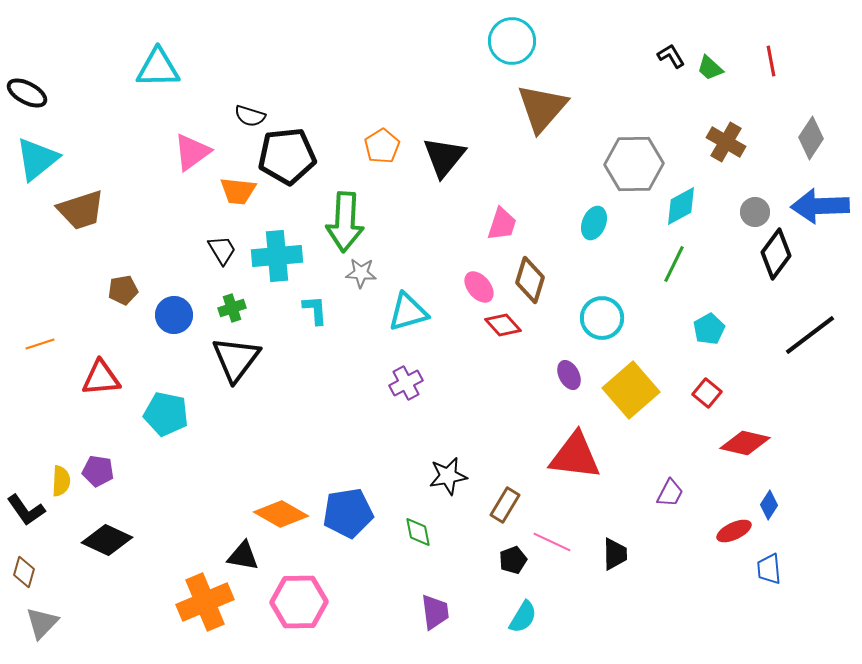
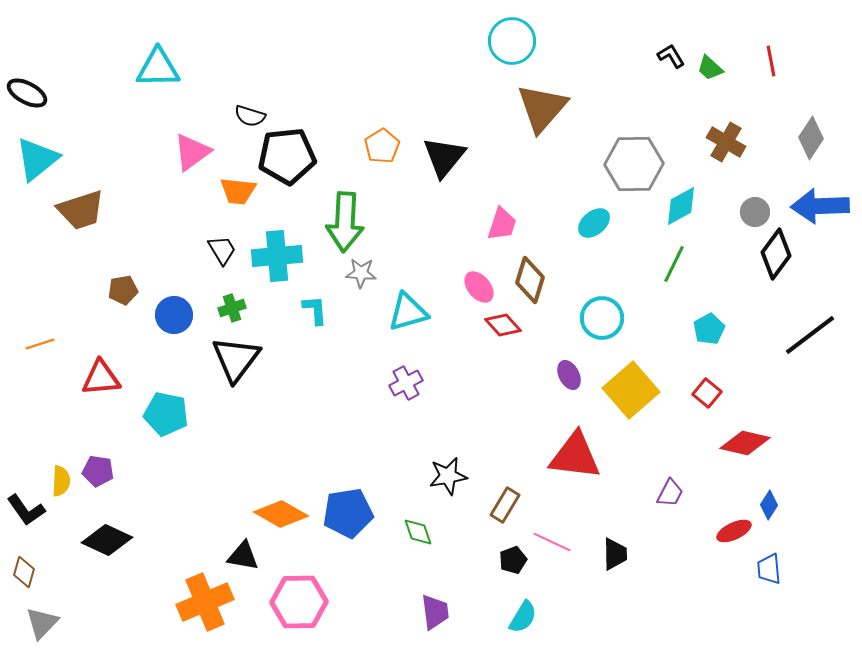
cyan ellipse at (594, 223): rotated 28 degrees clockwise
green diamond at (418, 532): rotated 8 degrees counterclockwise
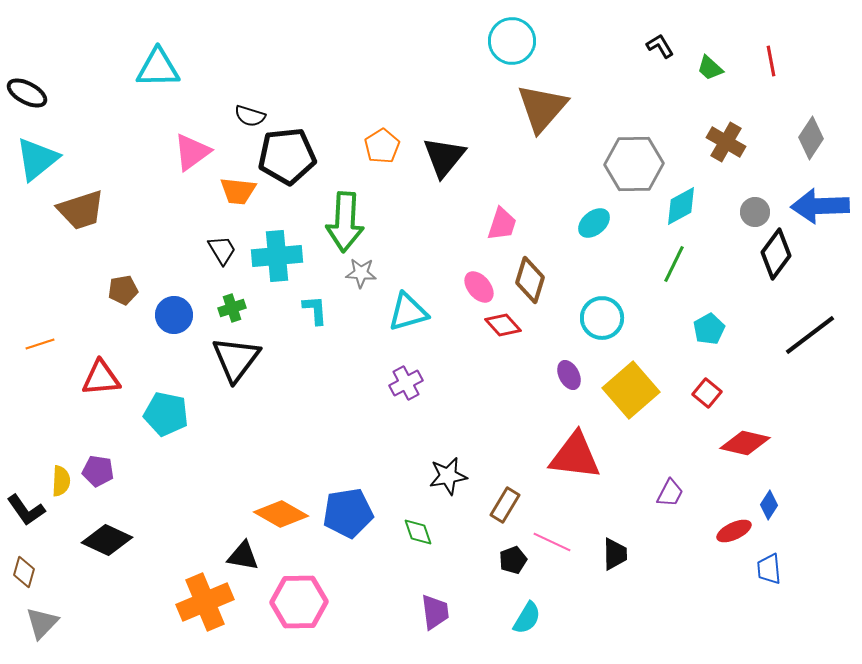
black L-shape at (671, 56): moved 11 px left, 10 px up
cyan semicircle at (523, 617): moved 4 px right, 1 px down
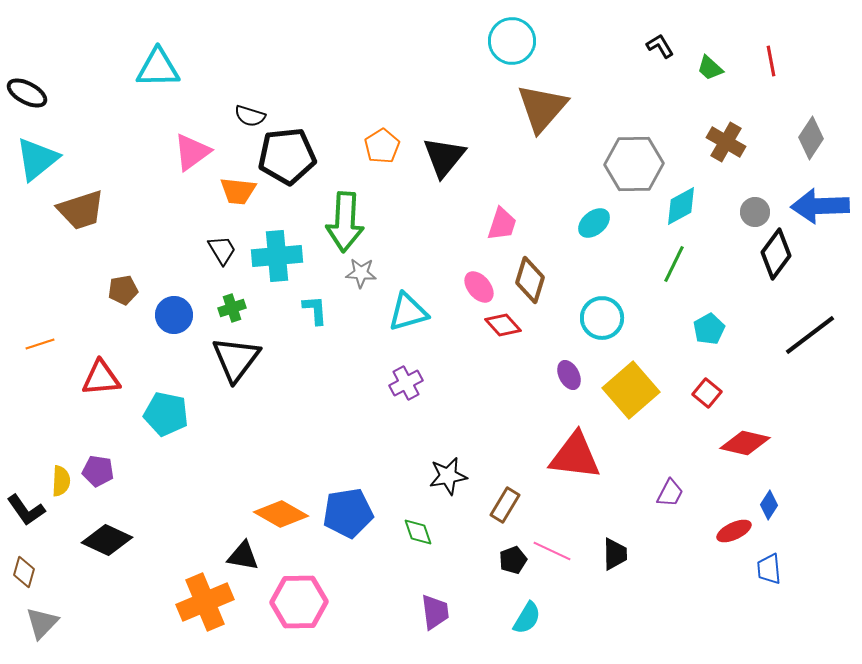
pink line at (552, 542): moved 9 px down
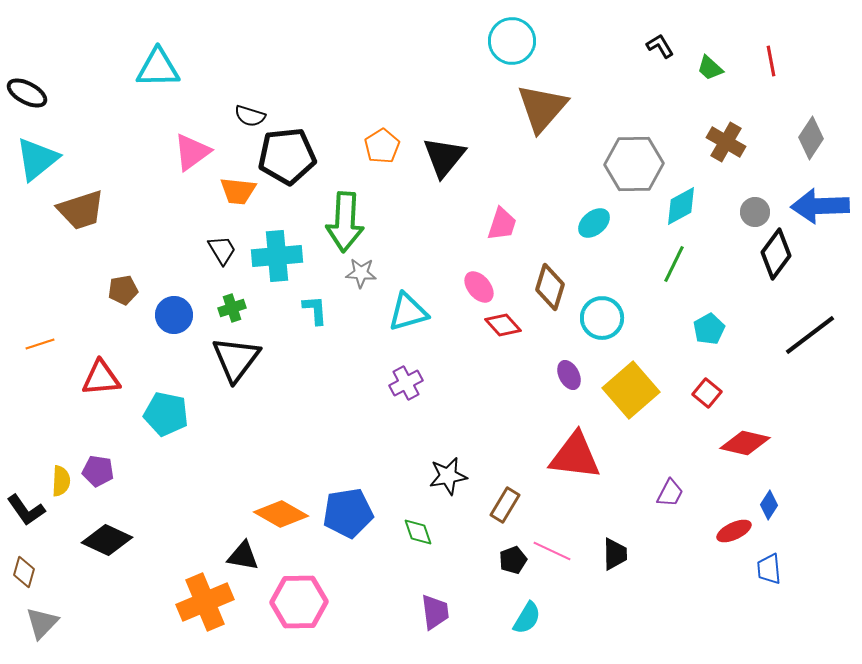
brown diamond at (530, 280): moved 20 px right, 7 px down
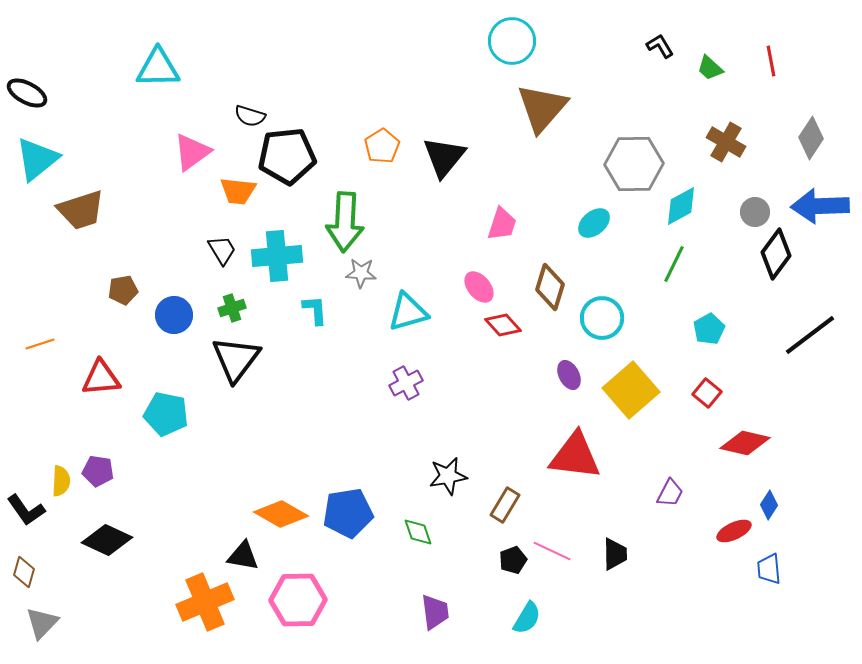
pink hexagon at (299, 602): moved 1 px left, 2 px up
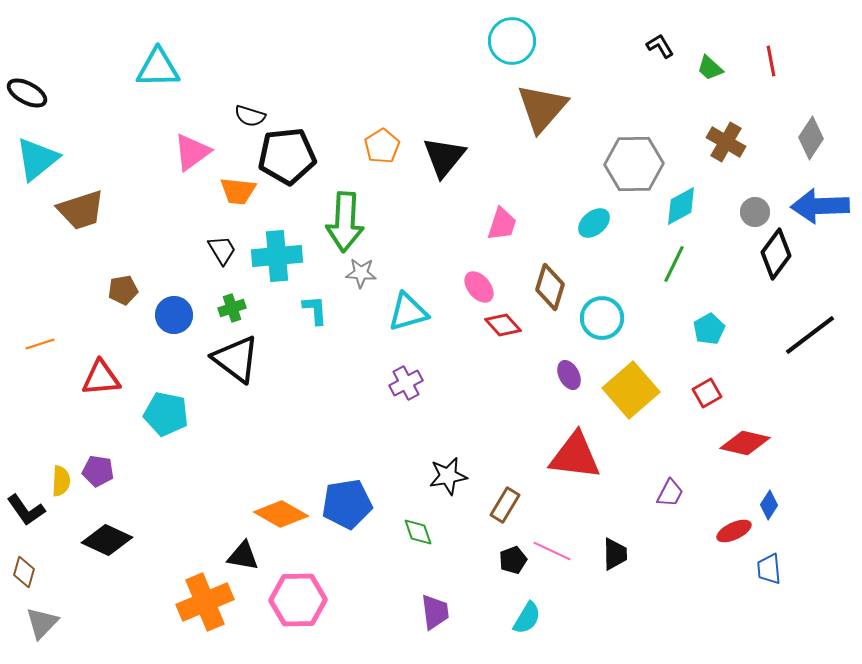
black triangle at (236, 359): rotated 30 degrees counterclockwise
red square at (707, 393): rotated 20 degrees clockwise
blue pentagon at (348, 513): moved 1 px left, 9 px up
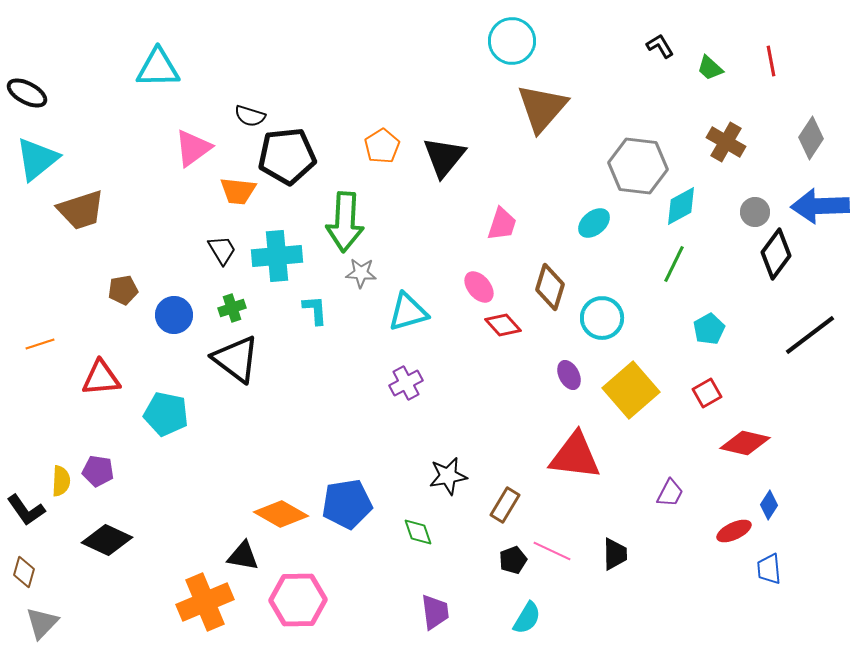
pink triangle at (192, 152): moved 1 px right, 4 px up
gray hexagon at (634, 164): moved 4 px right, 2 px down; rotated 8 degrees clockwise
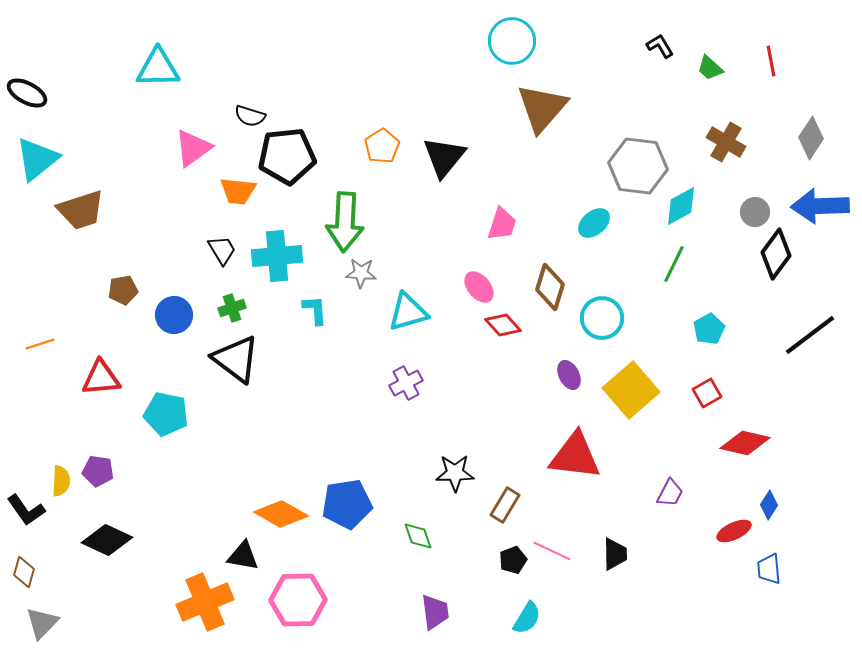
black star at (448, 476): moved 7 px right, 3 px up; rotated 9 degrees clockwise
green diamond at (418, 532): moved 4 px down
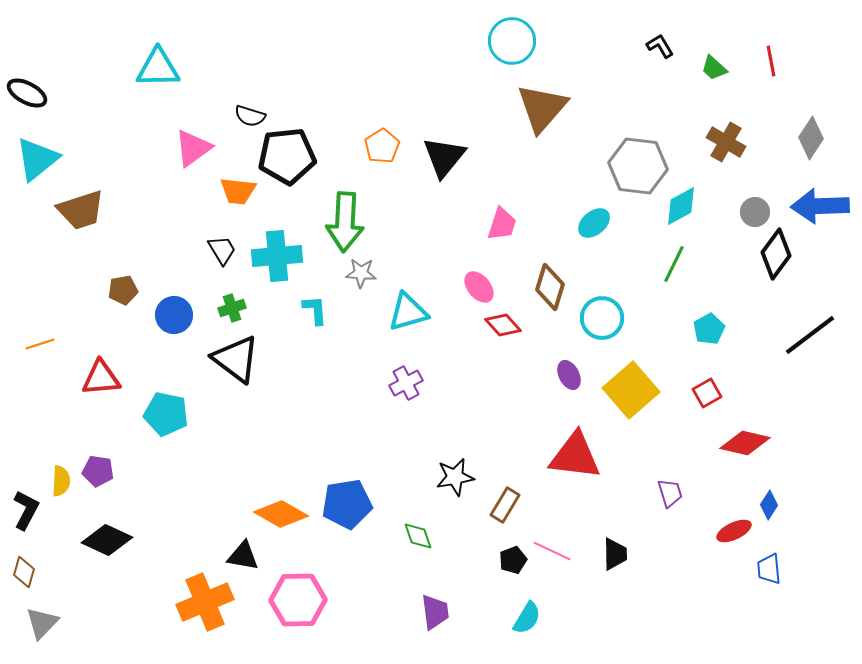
green trapezoid at (710, 68): moved 4 px right
black star at (455, 473): moved 4 px down; rotated 9 degrees counterclockwise
purple trapezoid at (670, 493): rotated 44 degrees counterclockwise
black L-shape at (26, 510): rotated 117 degrees counterclockwise
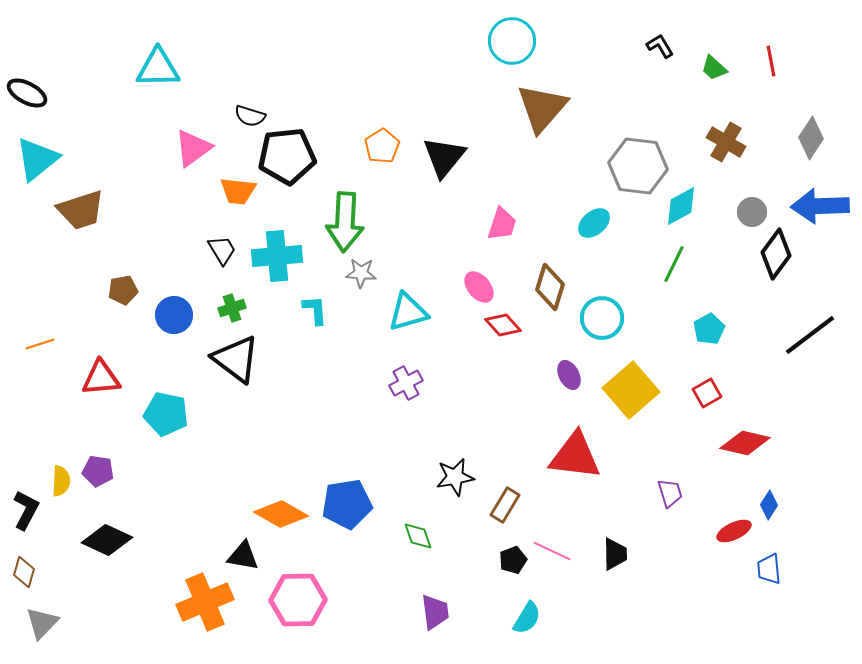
gray circle at (755, 212): moved 3 px left
